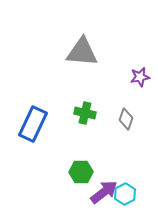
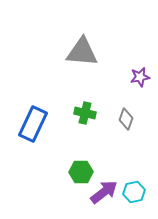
cyan hexagon: moved 9 px right, 2 px up; rotated 15 degrees clockwise
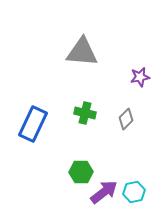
gray diamond: rotated 25 degrees clockwise
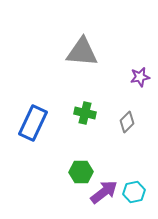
gray diamond: moved 1 px right, 3 px down
blue rectangle: moved 1 px up
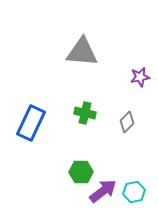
blue rectangle: moved 2 px left
purple arrow: moved 1 px left, 1 px up
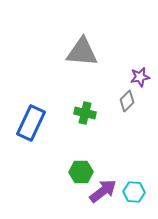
gray diamond: moved 21 px up
cyan hexagon: rotated 15 degrees clockwise
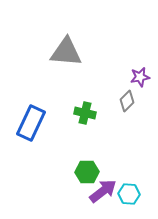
gray triangle: moved 16 px left
green hexagon: moved 6 px right
cyan hexagon: moved 5 px left, 2 px down
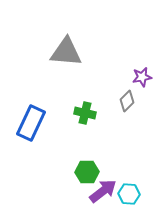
purple star: moved 2 px right
